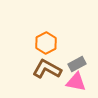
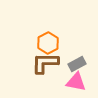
orange hexagon: moved 2 px right
brown L-shape: moved 2 px left, 6 px up; rotated 28 degrees counterclockwise
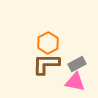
brown L-shape: moved 1 px right, 1 px down
pink triangle: moved 1 px left
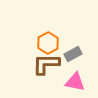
gray rectangle: moved 4 px left, 10 px up
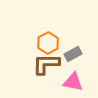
pink triangle: moved 2 px left
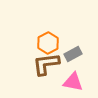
brown L-shape: rotated 8 degrees counterclockwise
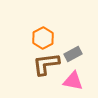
orange hexagon: moved 5 px left, 5 px up
pink triangle: moved 1 px up
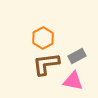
gray rectangle: moved 4 px right, 2 px down
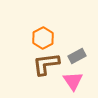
pink triangle: rotated 45 degrees clockwise
